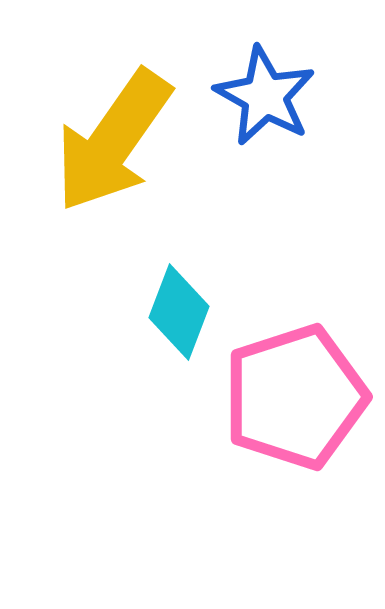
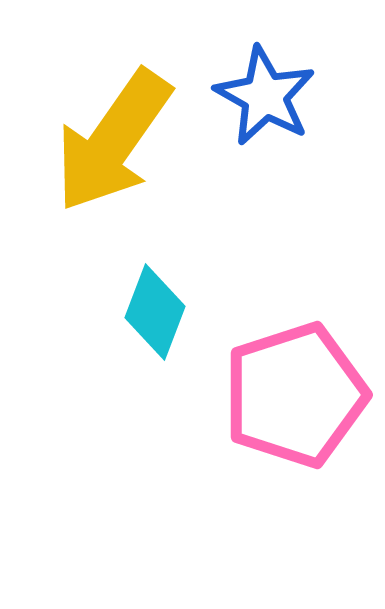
cyan diamond: moved 24 px left
pink pentagon: moved 2 px up
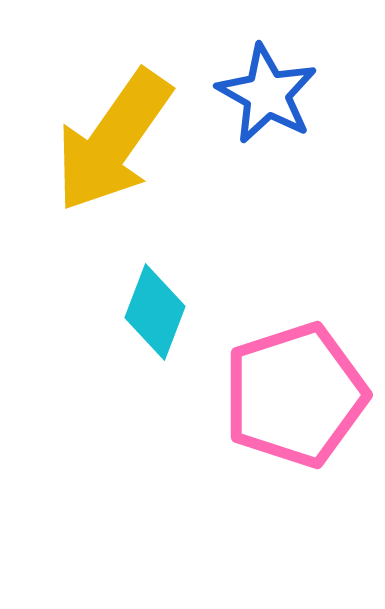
blue star: moved 2 px right, 2 px up
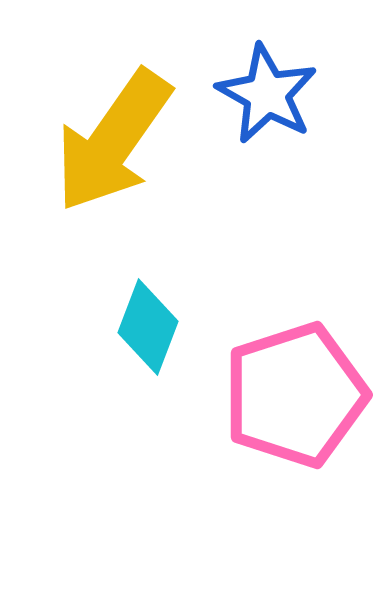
cyan diamond: moved 7 px left, 15 px down
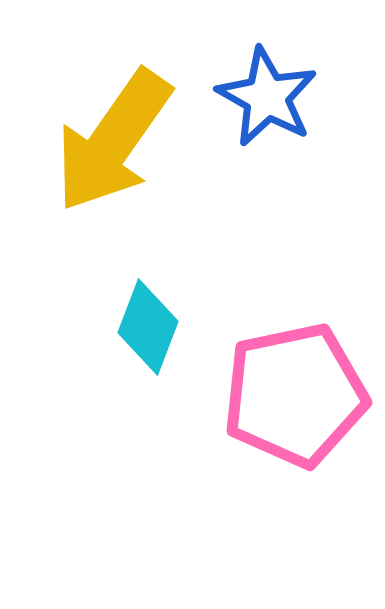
blue star: moved 3 px down
pink pentagon: rotated 6 degrees clockwise
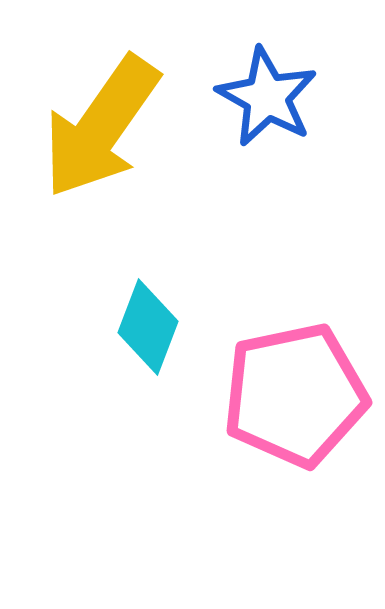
yellow arrow: moved 12 px left, 14 px up
